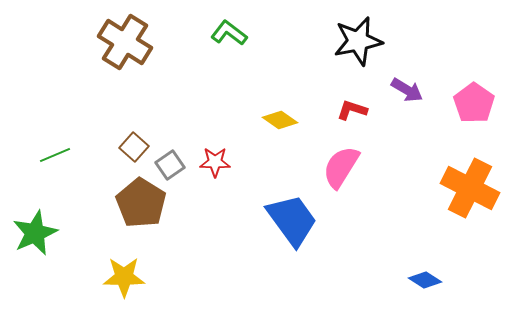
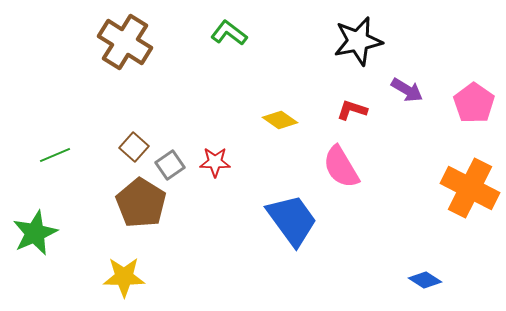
pink semicircle: rotated 63 degrees counterclockwise
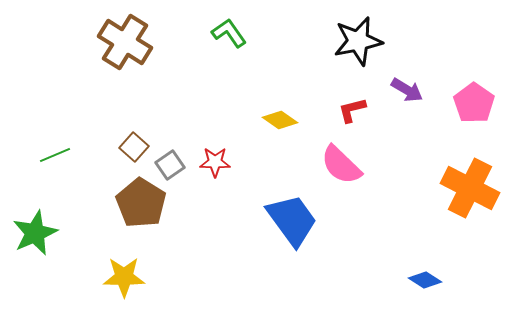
green L-shape: rotated 18 degrees clockwise
red L-shape: rotated 32 degrees counterclockwise
pink semicircle: moved 2 px up; rotated 15 degrees counterclockwise
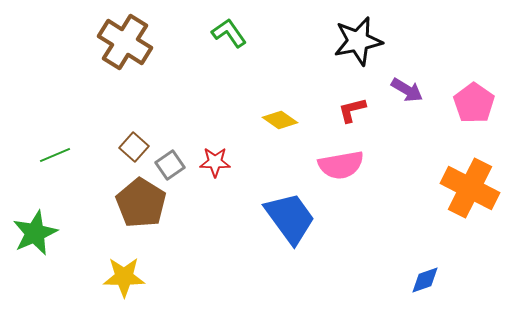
pink semicircle: rotated 54 degrees counterclockwise
blue trapezoid: moved 2 px left, 2 px up
blue diamond: rotated 52 degrees counterclockwise
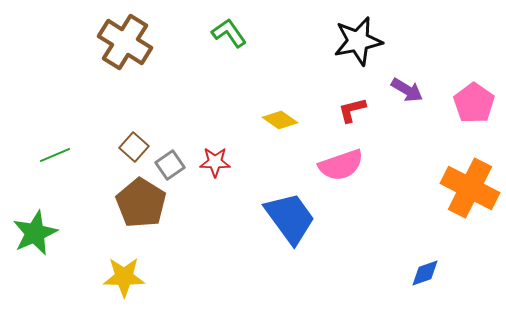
pink semicircle: rotated 9 degrees counterclockwise
blue diamond: moved 7 px up
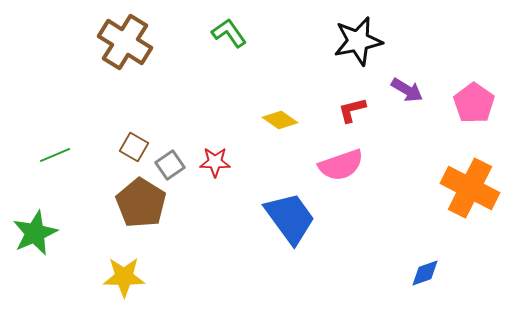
brown square: rotated 12 degrees counterclockwise
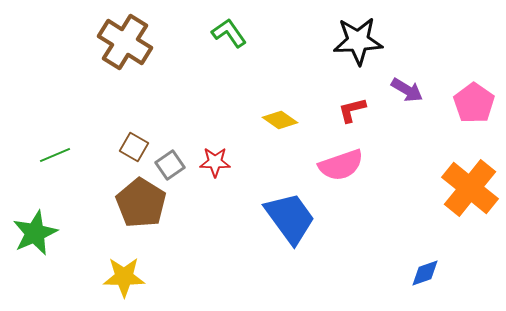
black star: rotated 9 degrees clockwise
orange cross: rotated 12 degrees clockwise
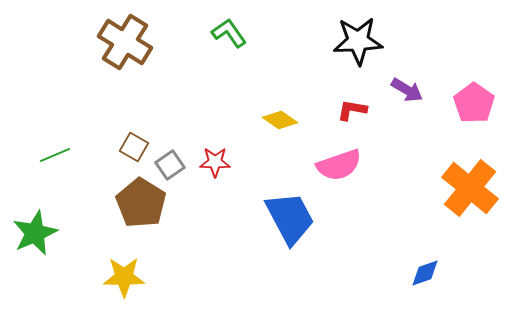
red L-shape: rotated 24 degrees clockwise
pink semicircle: moved 2 px left
blue trapezoid: rotated 8 degrees clockwise
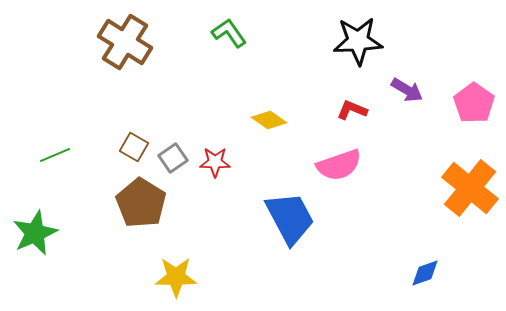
red L-shape: rotated 12 degrees clockwise
yellow diamond: moved 11 px left
gray square: moved 3 px right, 7 px up
yellow star: moved 52 px right
